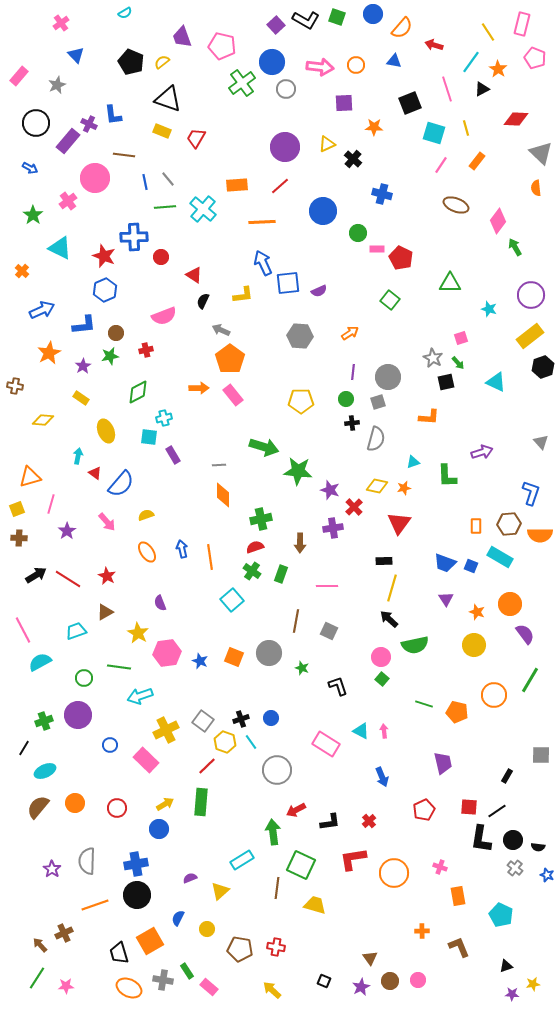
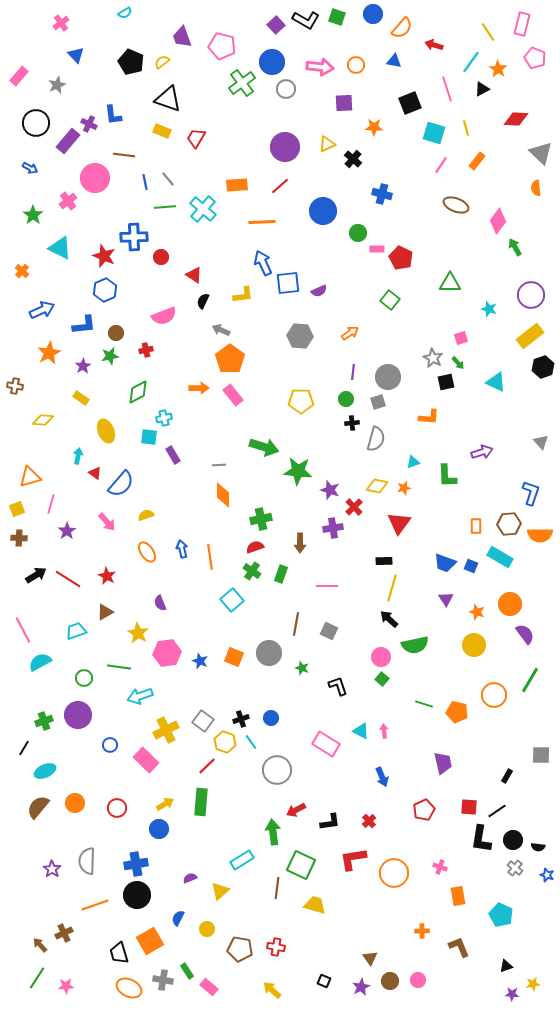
brown line at (296, 621): moved 3 px down
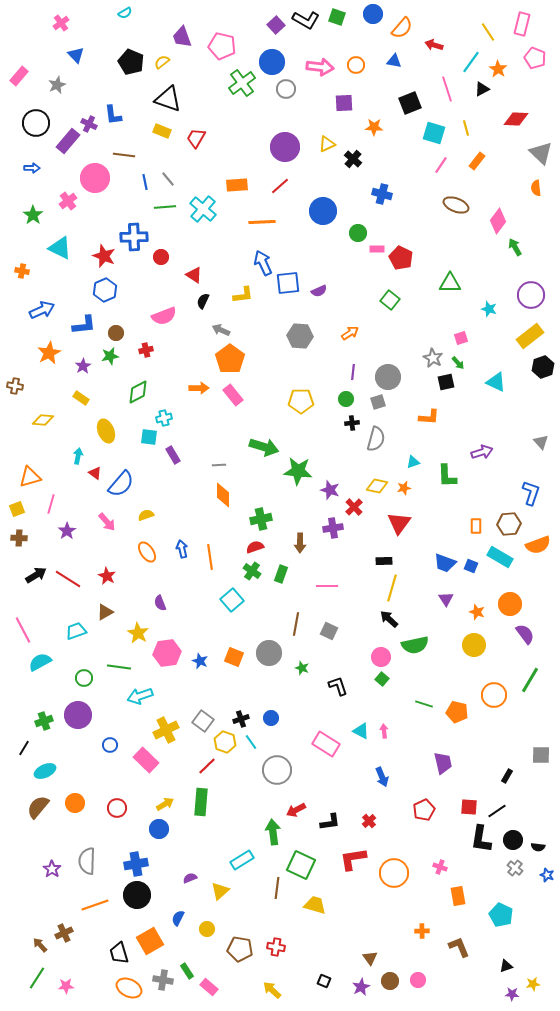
blue arrow at (30, 168): moved 2 px right; rotated 28 degrees counterclockwise
orange cross at (22, 271): rotated 32 degrees counterclockwise
orange semicircle at (540, 535): moved 2 px left, 10 px down; rotated 20 degrees counterclockwise
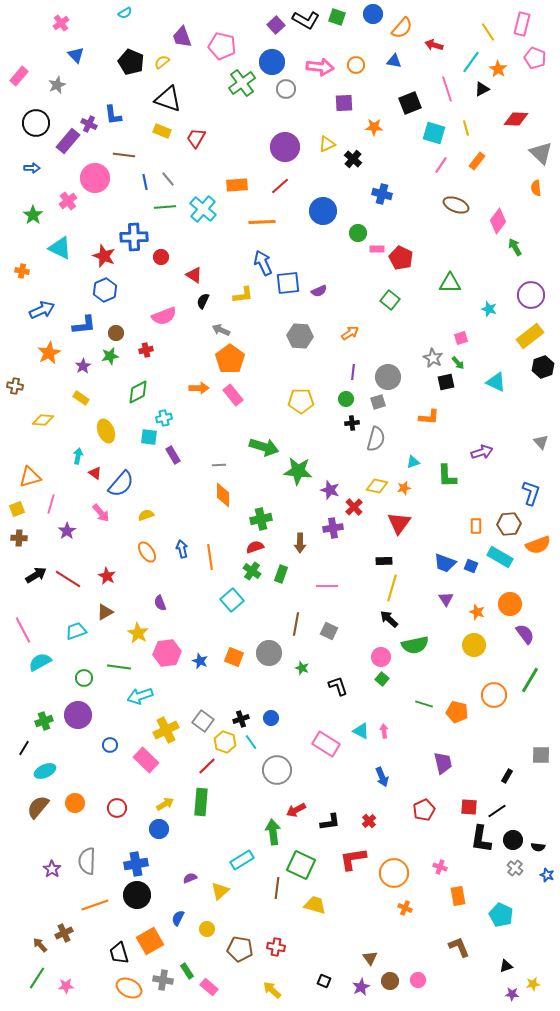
pink arrow at (107, 522): moved 6 px left, 9 px up
orange cross at (422, 931): moved 17 px left, 23 px up; rotated 24 degrees clockwise
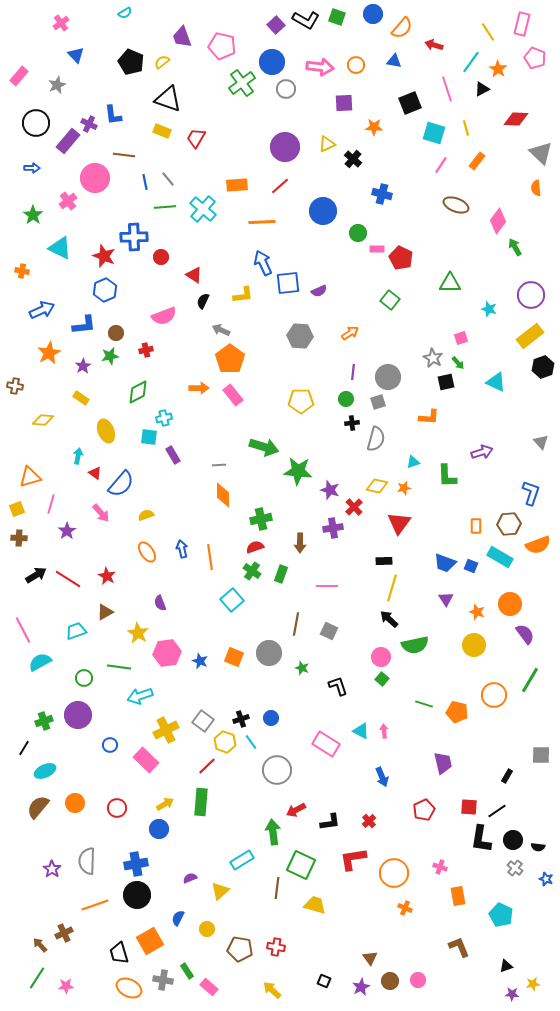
blue star at (547, 875): moved 1 px left, 4 px down
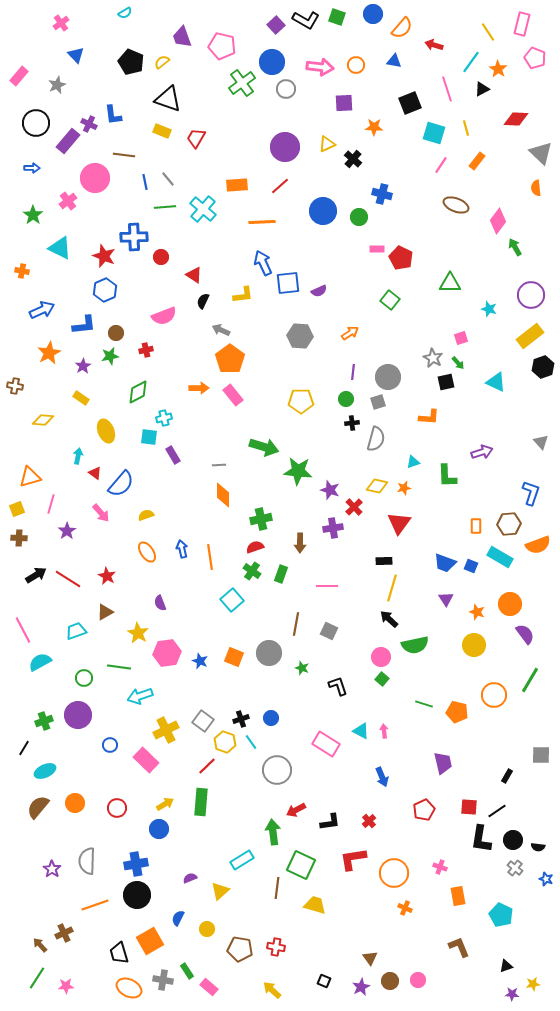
green circle at (358, 233): moved 1 px right, 16 px up
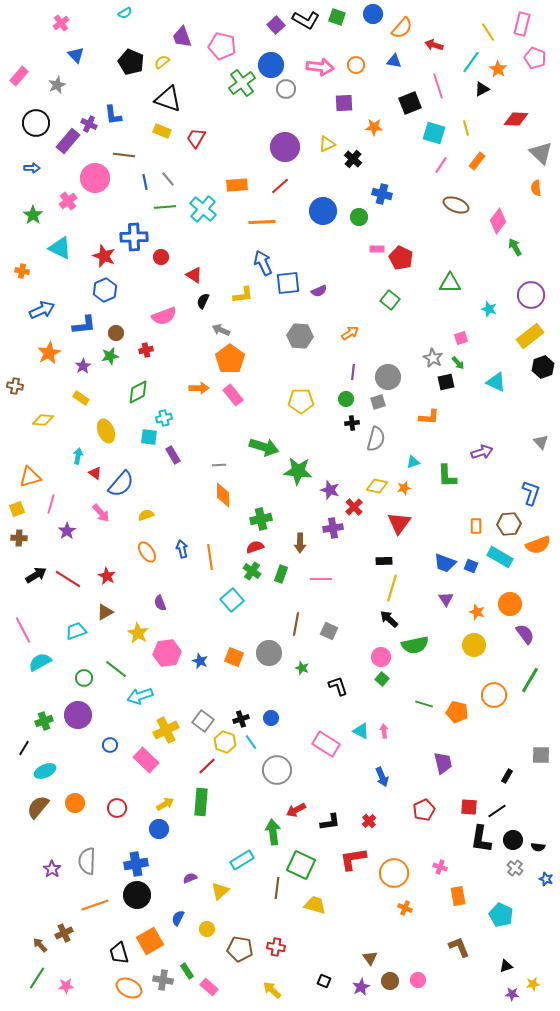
blue circle at (272, 62): moved 1 px left, 3 px down
pink line at (447, 89): moved 9 px left, 3 px up
pink line at (327, 586): moved 6 px left, 7 px up
green line at (119, 667): moved 3 px left, 2 px down; rotated 30 degrees clockwise
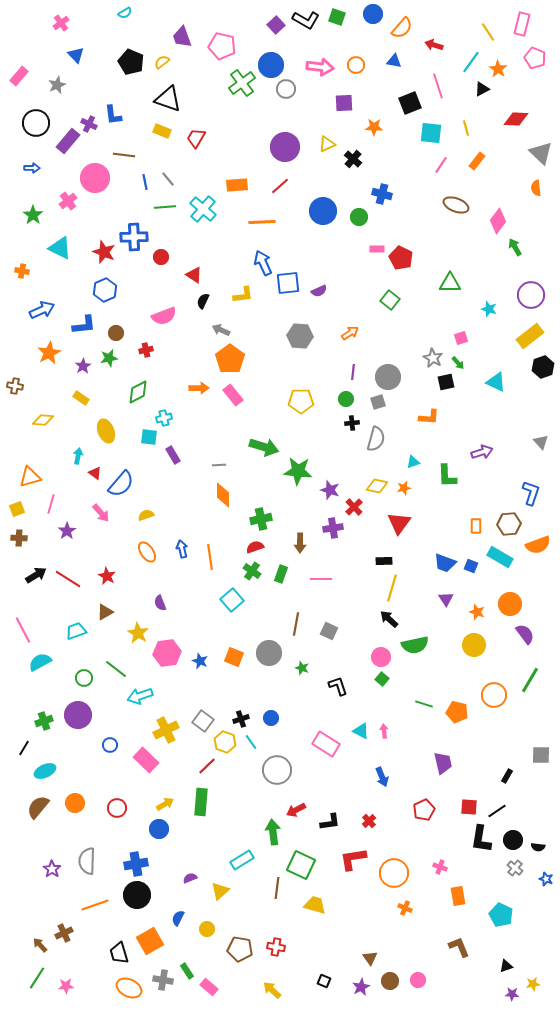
cyan square at (434, 133): moved 3 px left; rotated 10 degrees counterclockwise
red star at (104, 256): moved 4 px up
green star at (110, 356): moved 1 px left, 2 px down
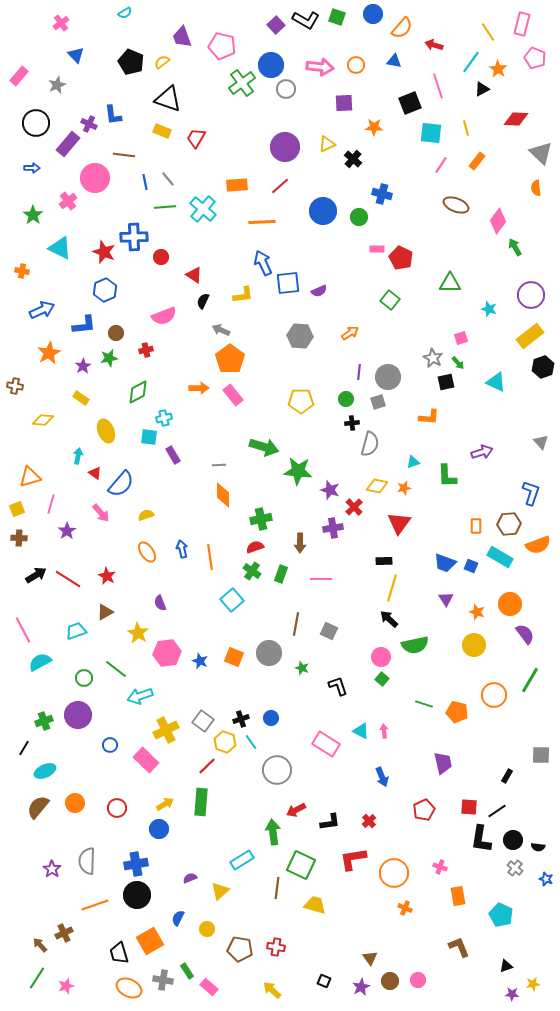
purple rectangle at (68, 141): moved 3 px down
purple line at (353, 372): moved 6 px right
gray semicircle at (376, 439): moved 6 px left, 5 px down
pink star at (66, 986): rotated 14 degrees counterclockwise
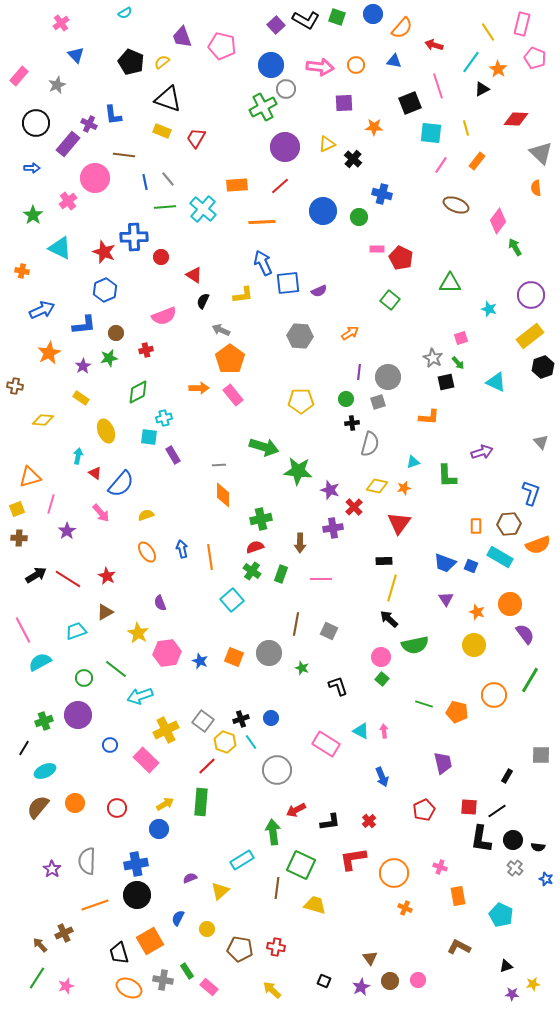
green cross at (242, 83): moved 21 px right, 24 px down; rotated 8 degrees clockwise
brown L-shape at (459, 947): rotated 40 degrees counterclockwise
